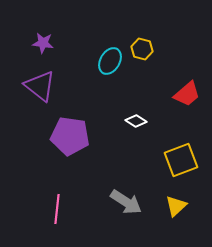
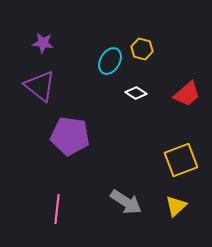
white diamond: moved 28 px up
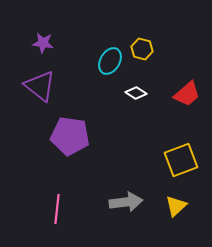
gray arrow: rotated 40 degrees counterclockwise
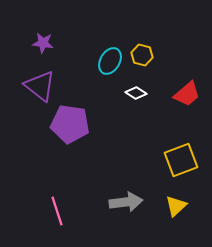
yellow hexagon: moved 6 px down
purple pentagon: moved 12 px up
pink line: moved 2 px down; rotated 24 degrees counterclockwise
